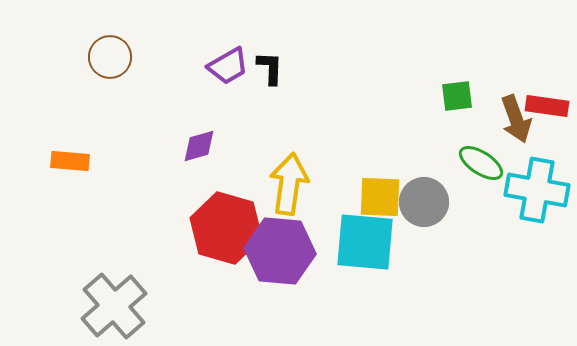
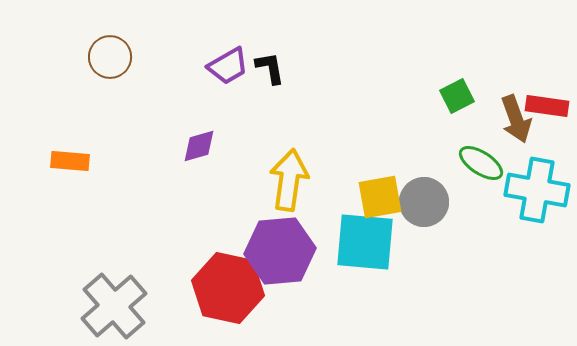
black L-shape: rotated 12 degrees counterclockwise
green square: rotated 20 degrees counterclockwise
yellow arrow: moved 4 px up
yellow square: rotated 12 degrees counterclockwise
red hexagon: moved 2 px right, 60 px down; rotated 4 degrees counterclockwise
purple hexagon: rotated 10 degrees counterclockwise
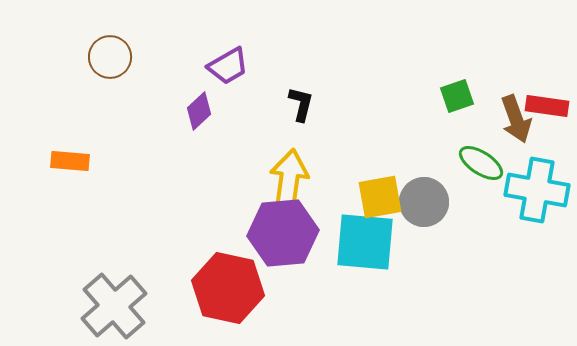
black L-shape: moved 31 px right, 36 px down; rotated 24 degrees clockwise
green square: rotated 8 degrees clockwise
purple diamond: moved 35 px up; rotated 27 degrees counterclockwise
purple hexagon: moved 3 px right, 18 px up
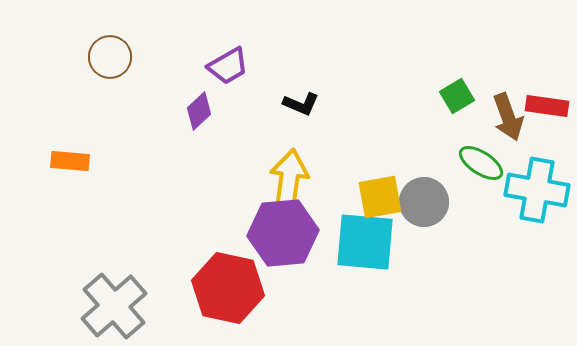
green square: rotated 12 degrees counterclockwise
black L-shape: rotated 99 degrees clockwise
brown arrow: moved 8 px left, 2 px up
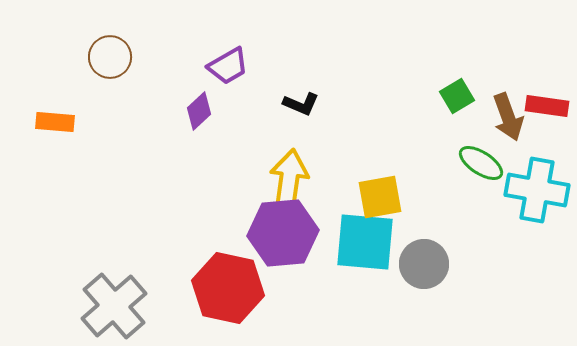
orange rectangle: moved 15 px left, 39 px up
gray circle: moved 62 px down
